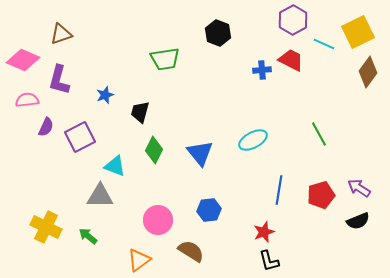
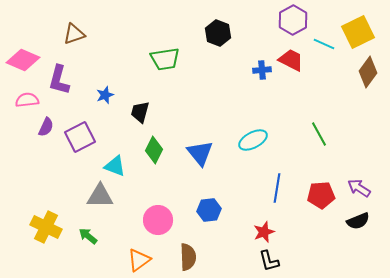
brown triangle: moved 13 px right
blue line: moved 2 px left, 2 px up
red pentagon: rotated 12 degrees clockwise
brown semicircle: moved 3 px left, 6 px down; rotated 56 degrees clockwise
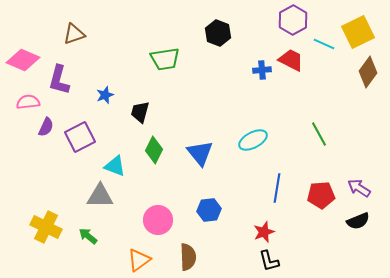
pink semicircle: moved 1 px right, 2 px down
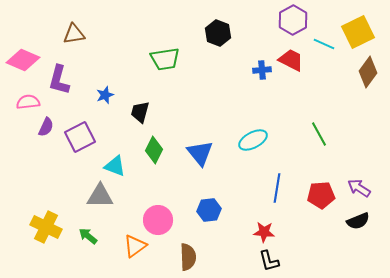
brown triangle: rotated 10 degrees clockwise
red star: rotated 25 degrees clockwise
orange triangle: moved 4 px left, 14 px up
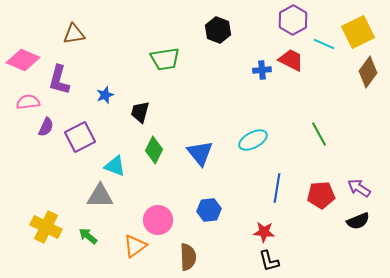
black hexagon: moved 3 px up
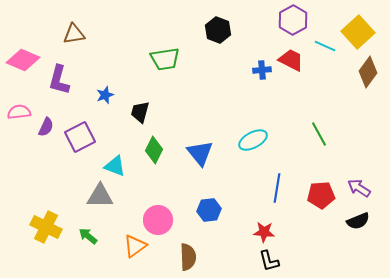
yellow square: rotated 16 degrees counterclockwise
cyan line: moved 1 px right, 2 px down
pink semicircle: moved 9 px left, 10 px down
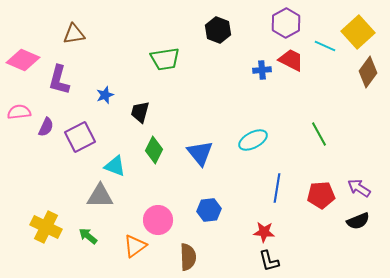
purple hexagon: moved 7 px left, 3 px down
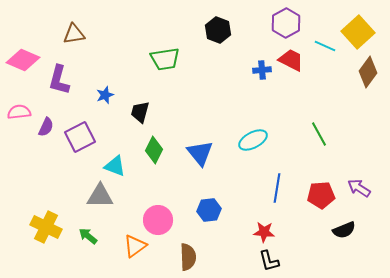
black semicircle: moved 14 px left, 9 px down
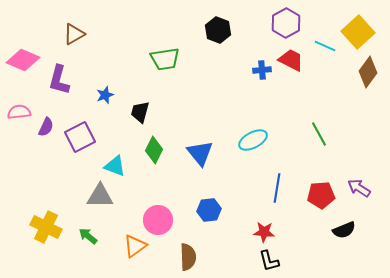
brown triangle: rotated 20 degrees counterclockwise
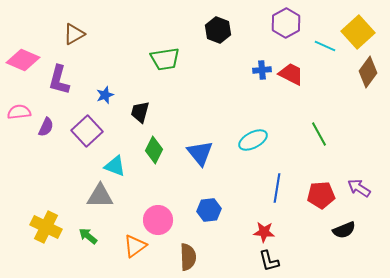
red trapezoid: moved 14 px down
purple square: moved 7 px right, 6 px up; rotated 16 degrees counterclockwise
